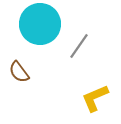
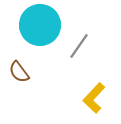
cyan circle: moved 1 px down
yellow L-shape: moved 1 px left; rotated 24 degrees counterclockwise
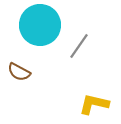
brown semicircle: rotated 25 degrees counterclockwise
yellow L-shape: moved 6 px down; rotated 60 degrees clockwise
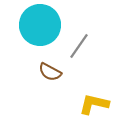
brown semicircle: moved 31 px right
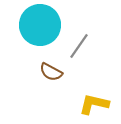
brown semicircle: moved 1 px right
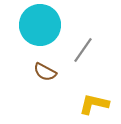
gray line: moved 4 px right, 4 px down
brown semicircle: moved 6 px left
